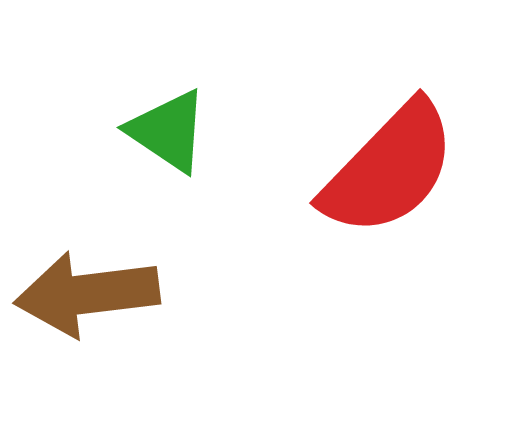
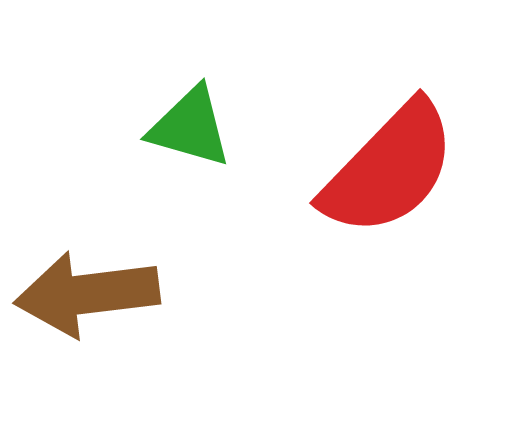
green triangle: moved 22 px right, 4 px up; rotated 18 degrees counterclockwise
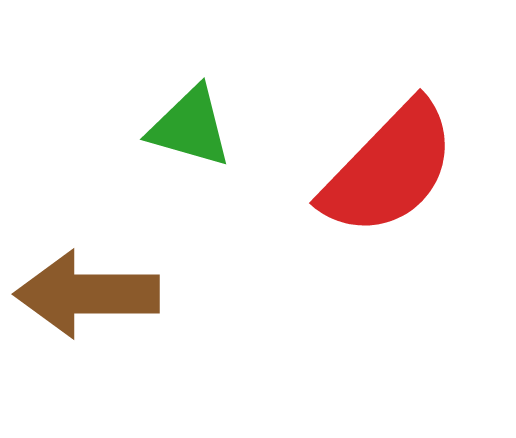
brown arrow: rotated 7 degrees clockwise
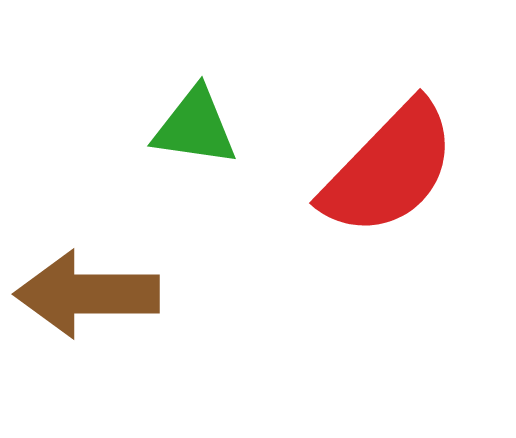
green triangle: moved 5 px right; rotated 8 degrees counterclockwise
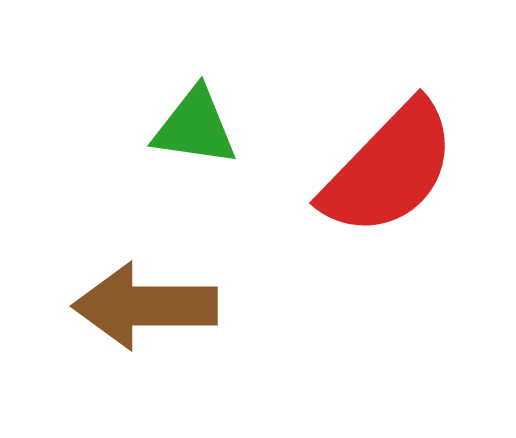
brown arrow: moved 58 px right, 12 px down
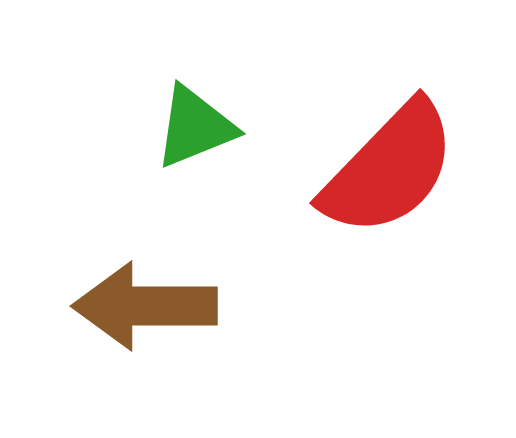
green triangle: rotated 30 degrees counterclockwise
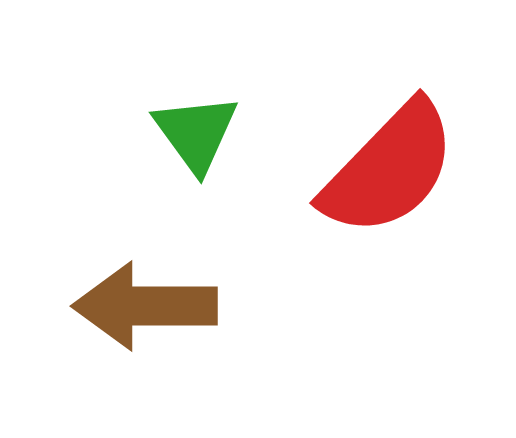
green triangle: moved 1 px right, 6 px down; rotated 44 degrees counterclockwise
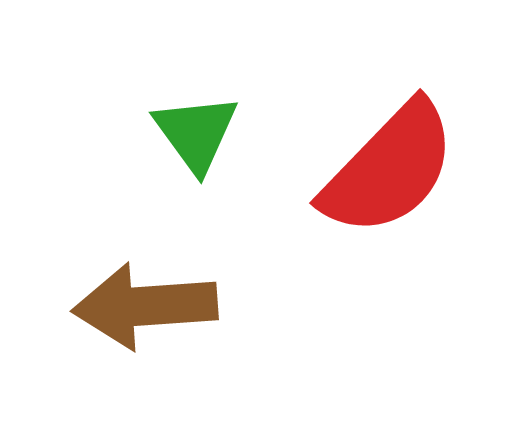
brown arrow: rotated 4 degrees counterclockwise
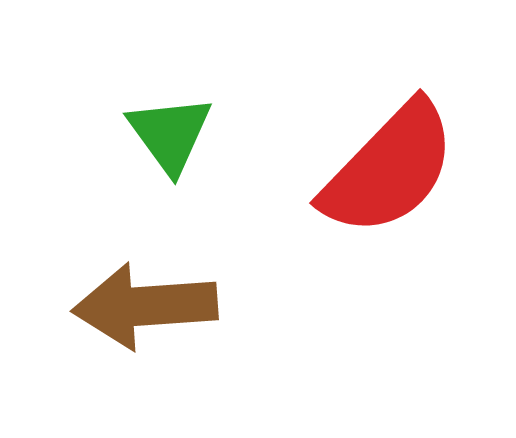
green triangle: moved 26 px left, 1 px down
